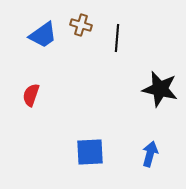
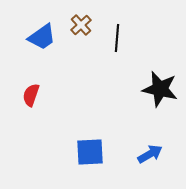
brown cross: rotated 30 degrees clockwise
blue trapezoid: moved 1 px left, 2 px down
blue arrow: rotated 45 degrees clockwise
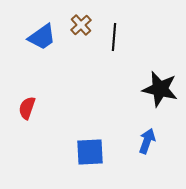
black line: moved 3 px left, 1 px up
red semicircle: moved 4 px left, 13 px down
blue arrow: moved 3 px left, 13 px up; rotated 40 degrees counterclockwise
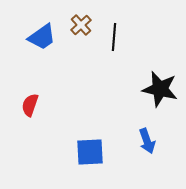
red semicircle: moved 3 px right, 3 px up
blue arrow: rotated 140 degrees clockwise
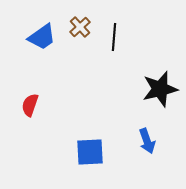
brown cross: moved 1 px left, 2 px down
black star: rotated 27 degrees counterclockwise
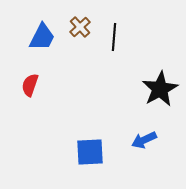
blue trapezoid: rotated 28 degrees counterclockwise
black star: rotated 15 degrees counterclockwise
red semicircle: moved 20 px up
blue arrow: moved 3 px left, 1 px up; rotated 85 degrees clockwise
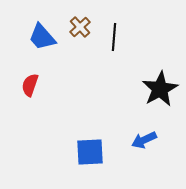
blue trapezoid: rotated 112 degrees clockwise
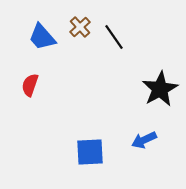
black line: rotated 40 degrees counterclockwise
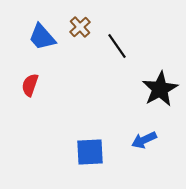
black line: moved 3 px right, 9 px down
